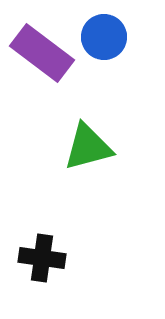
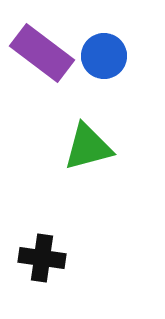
blue circle: moved 19 px down
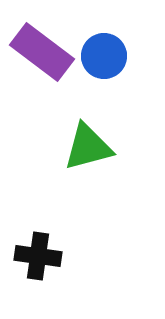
purple rectangle: moved 1 px up
black cross: moved 4 px left, 2 px up
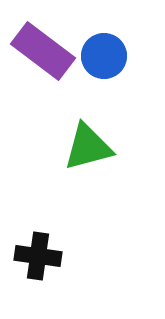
purple rectangle: moved 1 px right, 1 px up
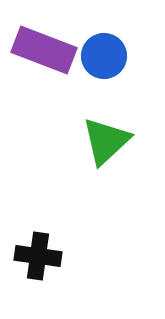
purple rectangle: moved 1 px right, 1 px up; rotated 16 degrees counterclockwise
green triangle: moved 18 px right, 6 px up; rotated 28 degrees counterclockwise
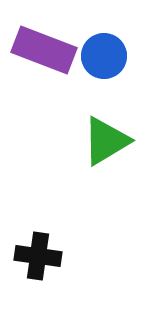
green triangle: rotated 12 degrees clockwise
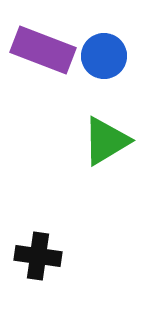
purple rectangle: moved 1 px left
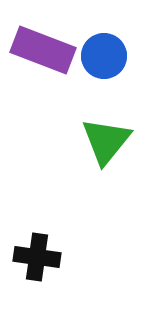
green triangle: rotated 20 degrees counterclockwise
black cross: moved 1 px left, 1 px down
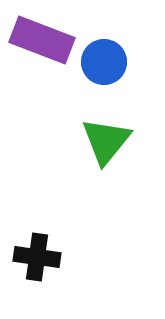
purple rectangle: moved 1 px left, 10 px up
blue circle: moved 6 px down
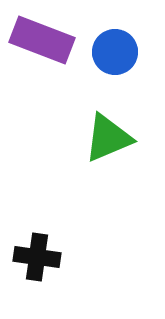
blue circle: moved 11 px right, 10 px up
green triangle: moved 2 px right, 3 px up; rotated 28 degrees clockwise
